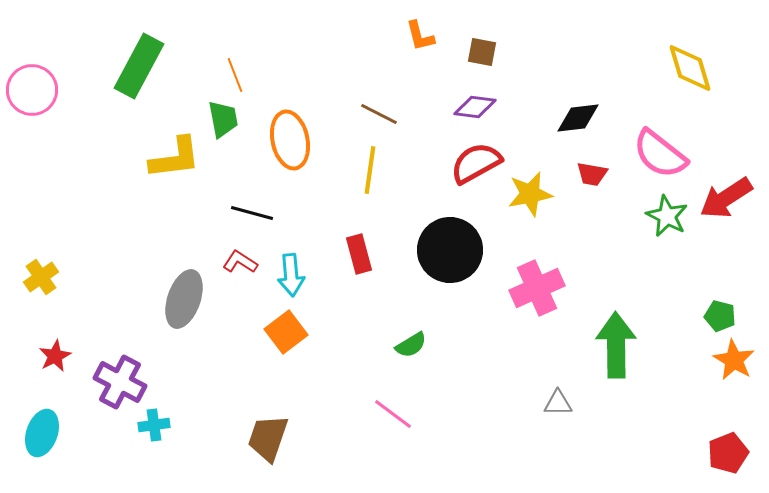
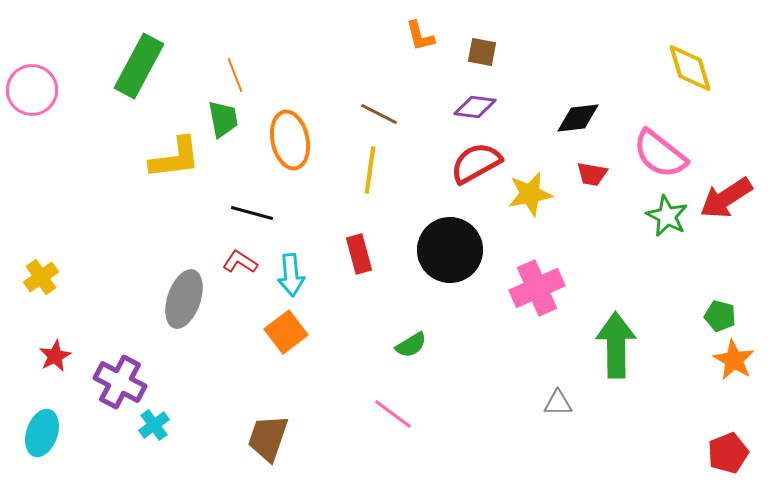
cyan cross: rotated 28 degrees counterclockwise
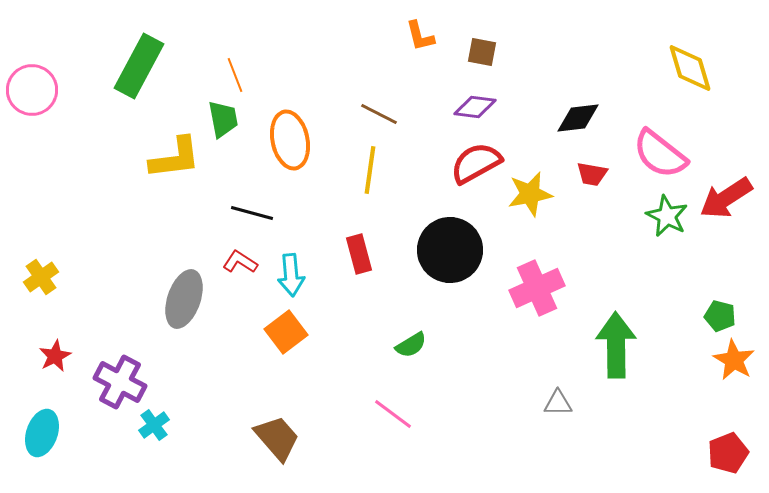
brown trapezoid: moved 9 px right; rotated 120 degrees clockwise
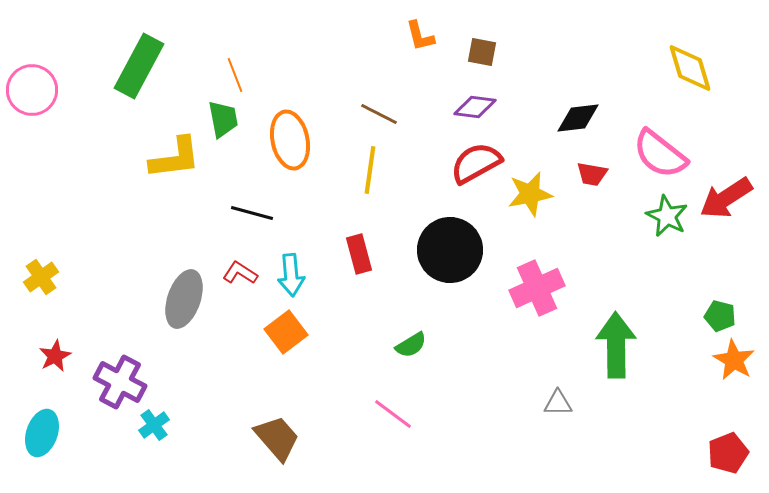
red L-shape: moved 11 px down
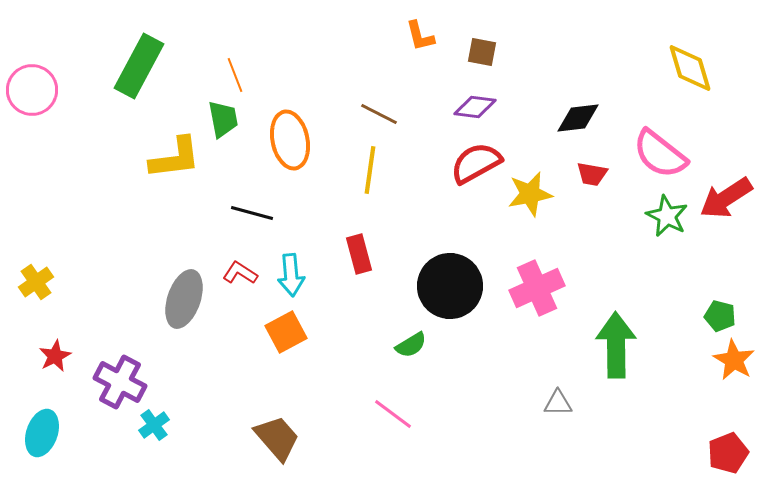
black circle: moved 36 px down
yellow cross: moved 5 px left, 5 px down
orange square: rotated 9 degrees clockwise
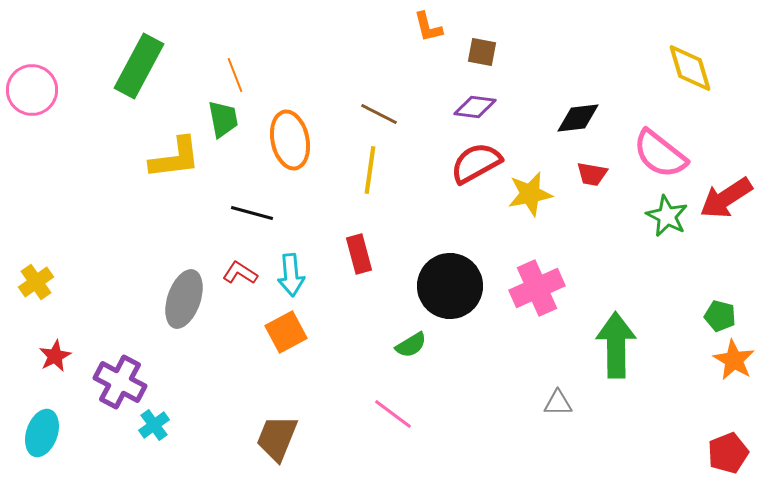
orange L-shape: moved 8 px right, 9 px up
brown trapezoid: rotated 117 degrees counterclockwise
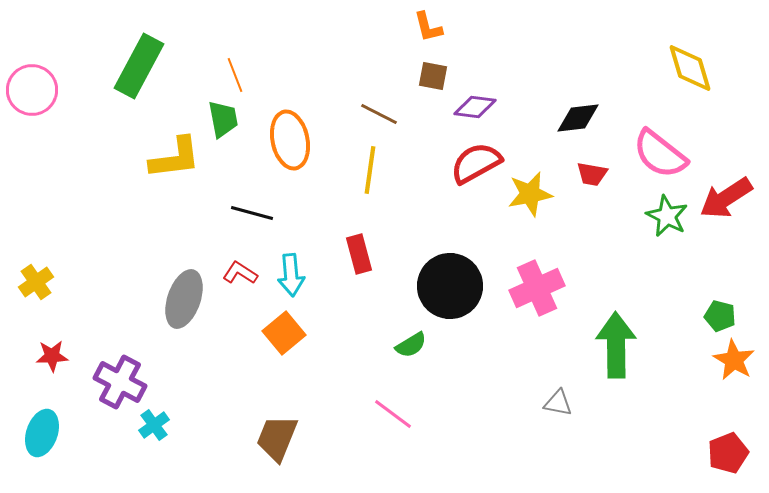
brown square: moved 49 px left, 24 px down
orange square: moved 2 px left, 1 px down; rotated 12 degrees counterclockwise
red star: moved 3 px left; rotated 24 degrees clockwise
gray triangle: rotated 12 degrees clockwise
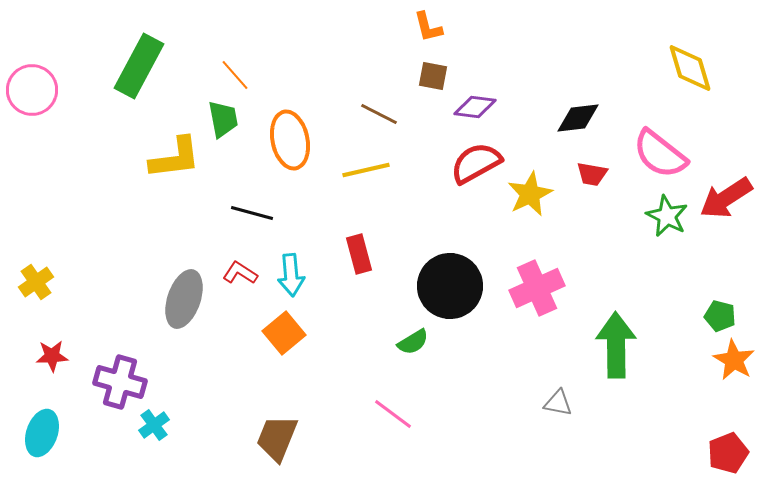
orange line: rotated 20 degrees counterclockwise
yellow line: moved 4 px left; rotated 69 degrees clockwise
yellow star: rotated 15 degrees counterclockwise
green semicircle: moved 2 px right, 3 px up
purple cross: rotated 12 degrees counterclockwise
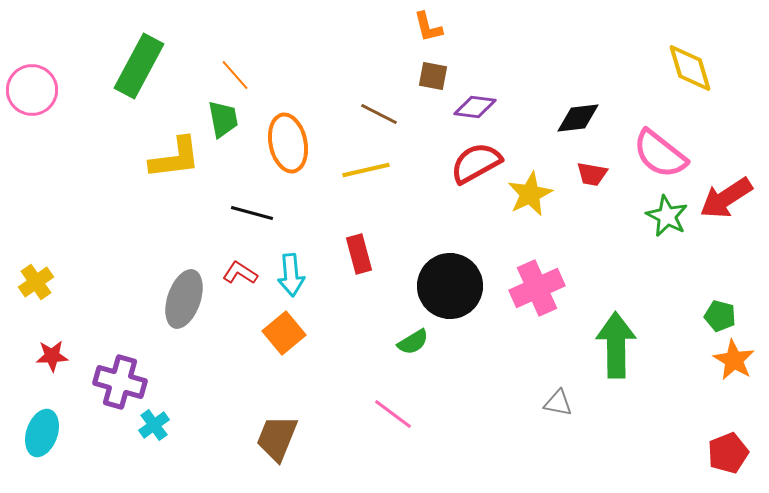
orange ellipse: moved 2 px left, 3 px down
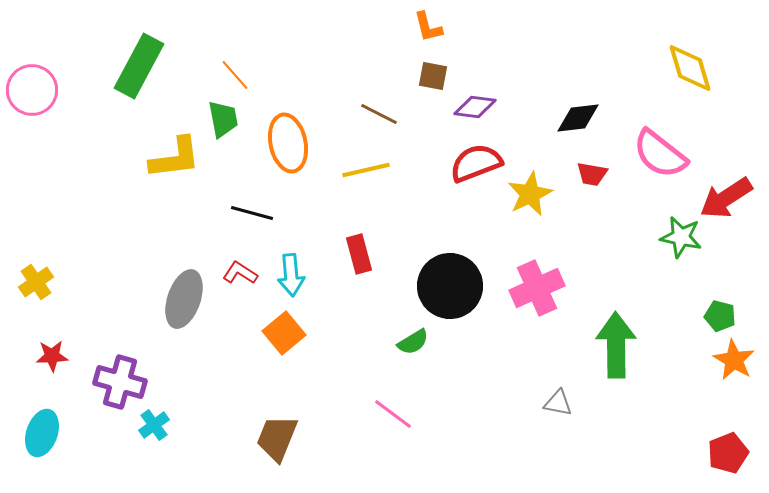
red semicircle: rotated 8 degrees clockwise
green star: moved 14 px right, 21 px down; rotated 15 degrees counterclockwise
